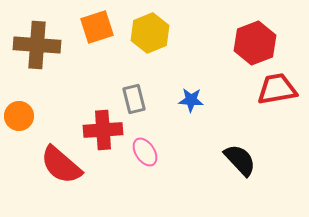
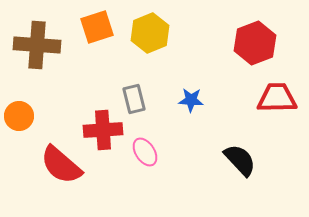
red trapezoid: moved 9 px down; rotated 9 degrees clockwise
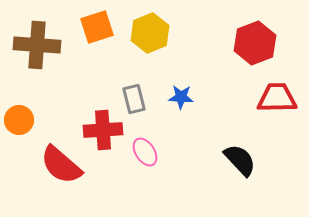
blue star: moved 10 px left, 3 px up
orange circle: moved 4 px down
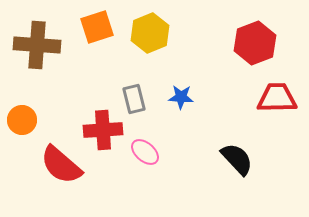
orange circle: moved 3 px right
pink ellipse: rotated 16 degrees counterclockwise
black semicircle: moved 3 px left, 1 px up
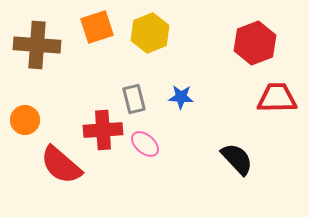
orange circle: moved 3 px right
pink ellipse: moved 8 px up
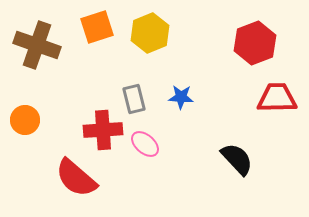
brown cross: rotated 15 degrees clockwise
red semicircle: moved 15 px right, 13 px down
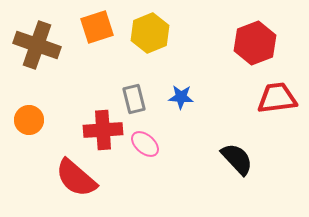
red trapezoid: rotated 6 degrees counterclockwise
orange circle: moved 4 px right
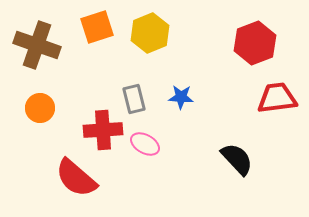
orange circle: moved 11 px right, 12 px up
pink ellipse: rotated 12 degrees counterclockwise
